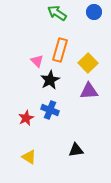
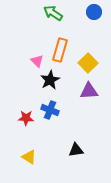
green arrow: moved 4 px left
red star: rotated 28 degrees clockwise
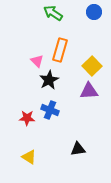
yellow square: moved 4 px right, 3 px down
black star: moved 1 px left
red star: moved 1 px right
black triangle: moved 2 px right, 1 px up
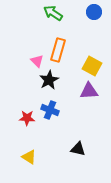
orange rectangle: moved 2 px left
yellow square: rotated 18 degrees counterclockwise
black triangle: rotated 21 degrees clockwise
